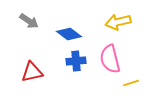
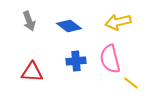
gray arrow: rotated 36 degrees clockwise
blue diamond: moved 8 px up
red triangle: rotated 15 degrees clockwise
yellow line: rotated 56 degrees clockwise
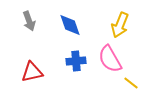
yellow arrow: moved 2 px right, 3 px down; rotated 55 degrees counterclockwise
blue diamond: moved 1 px right, 1 px up; rotated 35 degrees clockwise
pink semicircle: rotated 16 degrees counterclockwise
red triangle: rotated 15 degrees counterclockwise
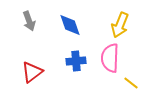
pink semicircle: moved 1 px up; rotated 32 degrees clockwise
red triangle: rotated 25 degrees counterclockwise
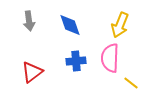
gray arrow: rotated 12 degrees clockwise
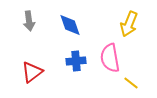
yellow arrow: moved 9 px right, 1 px up
pink semicircle: rotated 12 degrees counterclockwise
